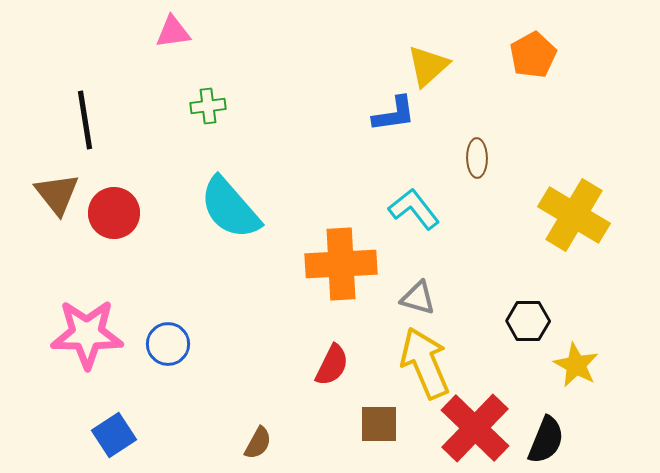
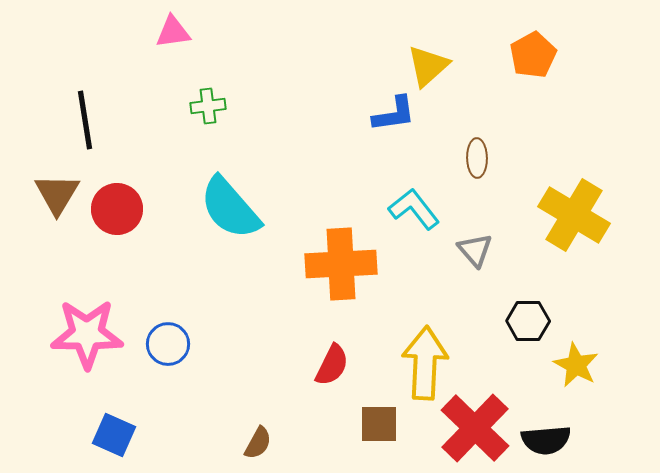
brown triangle: rotated 9 degrees clockwise
red circle: moved 3 px right, 4 px up
gray triangle: moved 57 px right, 48 px up; rotated 33 degrees clockwise
yellow arrow: rotated 26 degrees clockwise
blue square: rotated 33 degrees counterclockwise
black semicircle: rotated 63 degrees clockwise
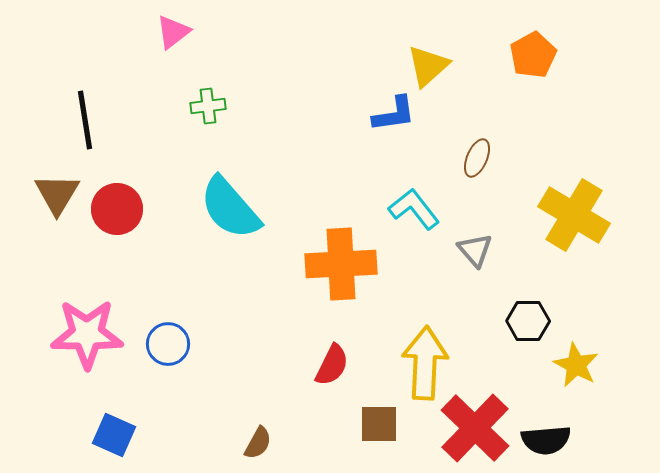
pink triangle: rotated 30 degrees counterclockwise
brown ellipse: rotated 24 degrees clockwise
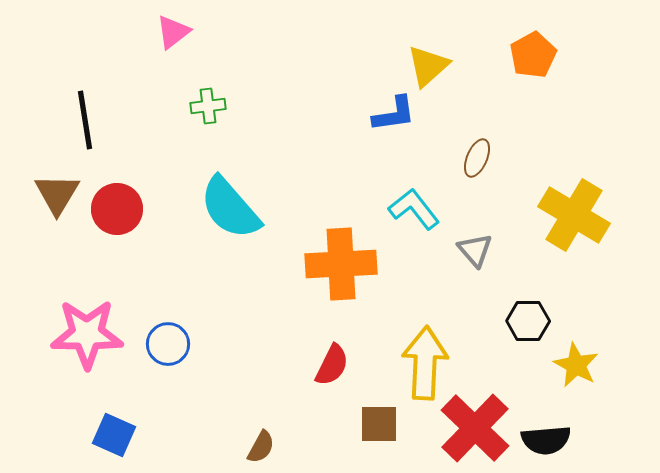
brown semicircle: moved 3 px right, 4 px down
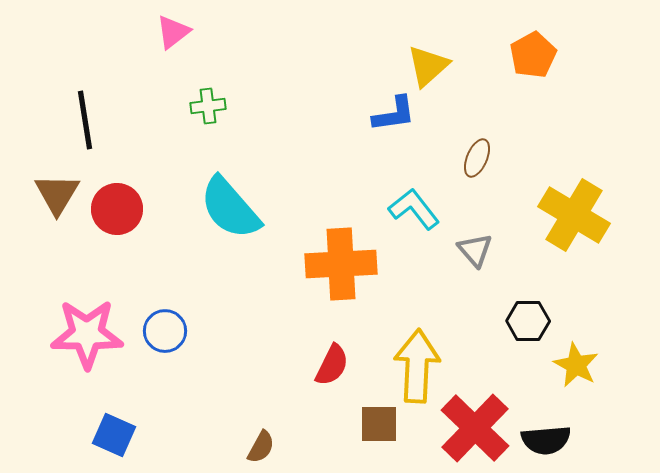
blue circle: moved 3 px left, 13 px up
yellow arrow: moved 8 px left, 3 px down
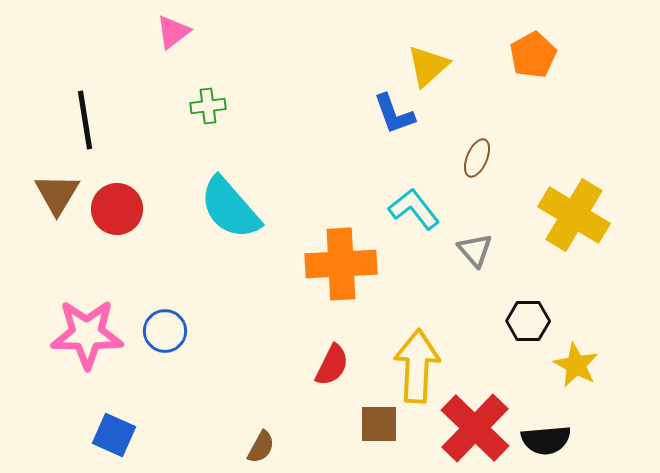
blue L-shape: rotated 78 degrees clockwise
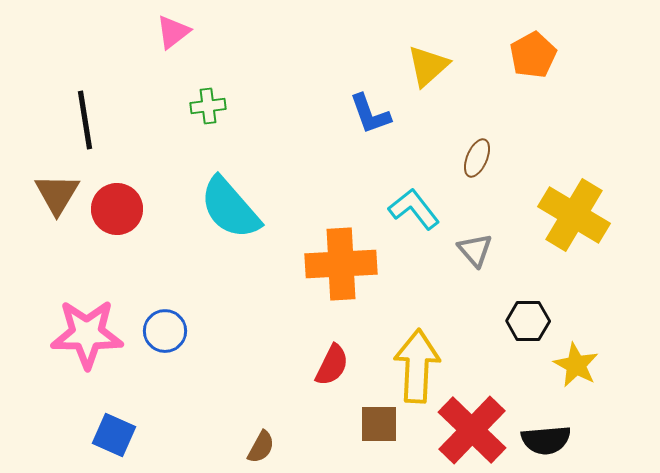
blue L-shape: moved 24 px left
red cross: moved 3 px left, 2 px down
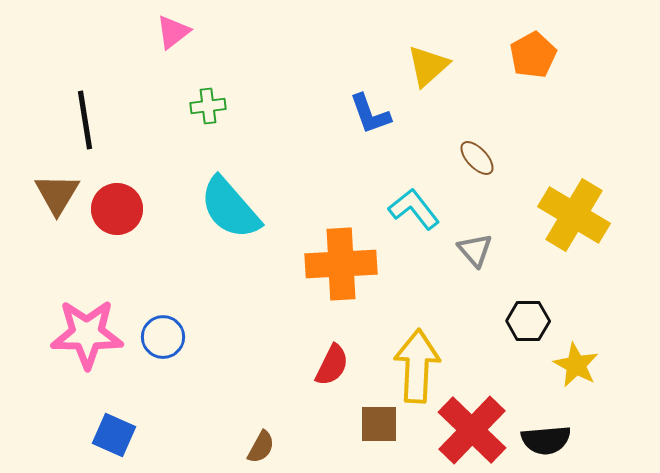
brown ellipse: rotated 66 degrees counterclockwise
blue circle: moved 2 px left, 6 px down
